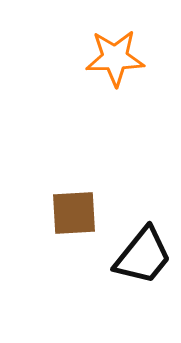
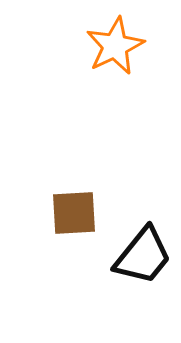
orange star: moved 12 px up; rotated 24 degrees counterclockwise
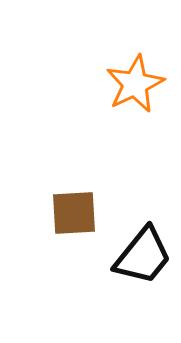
orange star: moved 20 px right, 38 px down
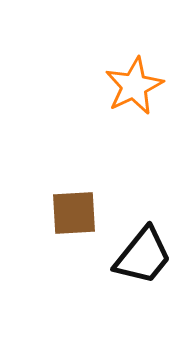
orange star: moved 1 px left, 2 px down
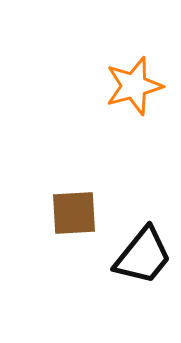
orange star: rotated 10 degrees clockwise
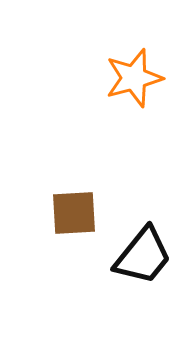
orange star: moved 8 px up
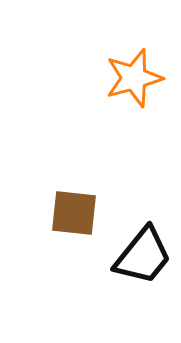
brown square: rotated 9 degrees clockwise
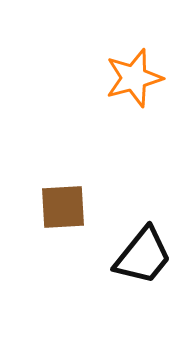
brown square: moved 11 px left, 6 px up; rotated 9 degrees counterclockwise
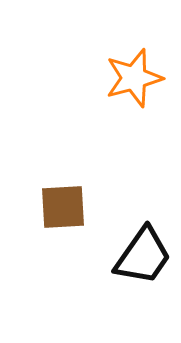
black trapezoid: rotated 4 degrees counterclockwise
